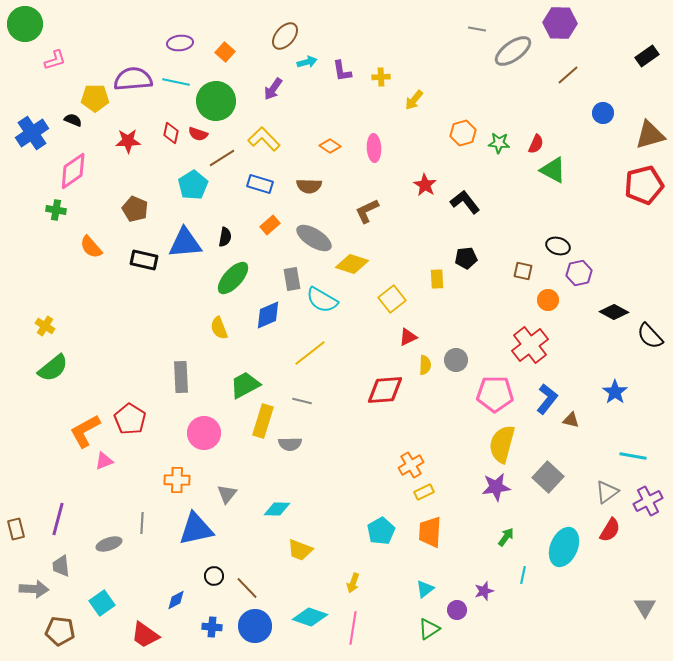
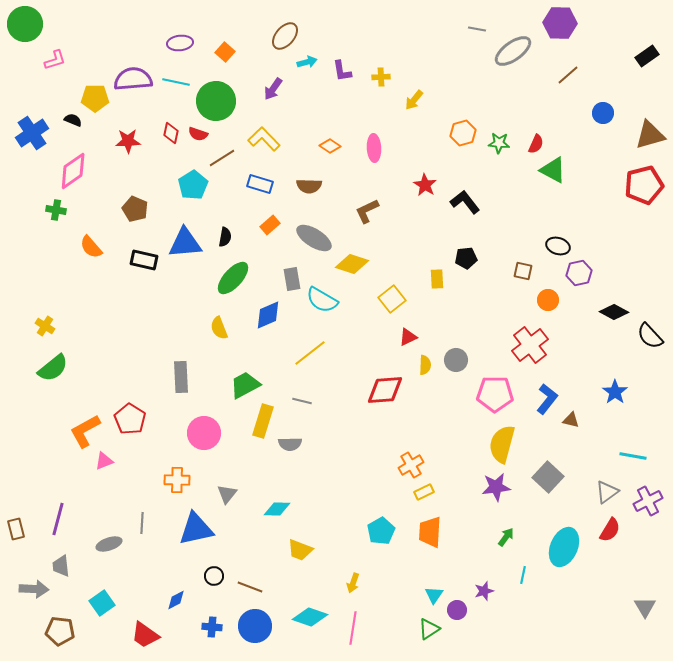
brown line at (247, 588): moved 3 px right, 1 px up; rotated 25 degrees counterclockwise
cyan triangle at (425, 589): moved 9 px right, 6 px down; rotated 18 degrees counterclockwise
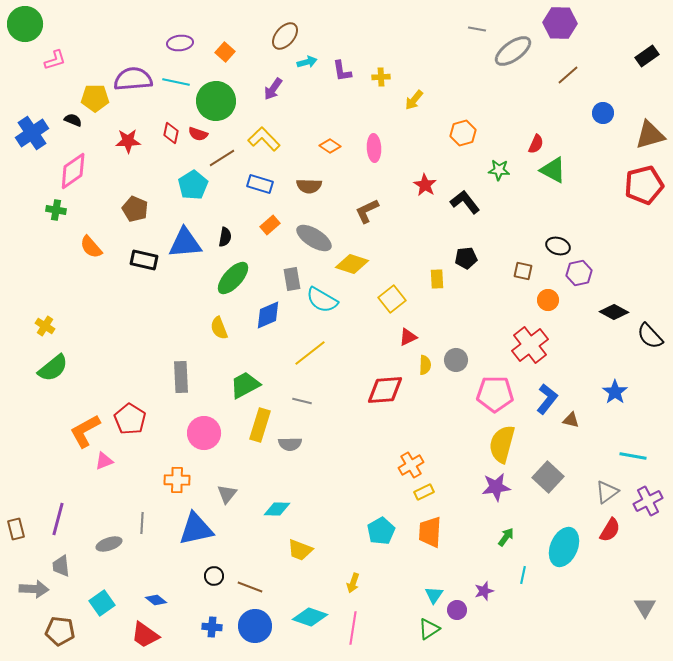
green star at (499, 143): moved 27 px down
yellow rectangle at (263, 421): moved 3 px left, 4 px down
blue diamond at (176, 600): moved 20 px left; rotated 65 degrees clockwise
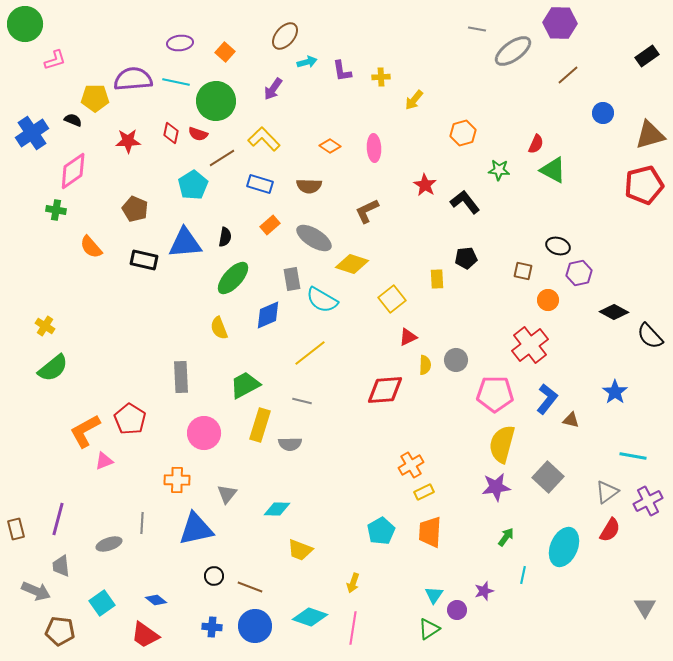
gray arrow at (34, 589): moved 2 px right, 2 px down; rotated 20 degrees clockwise
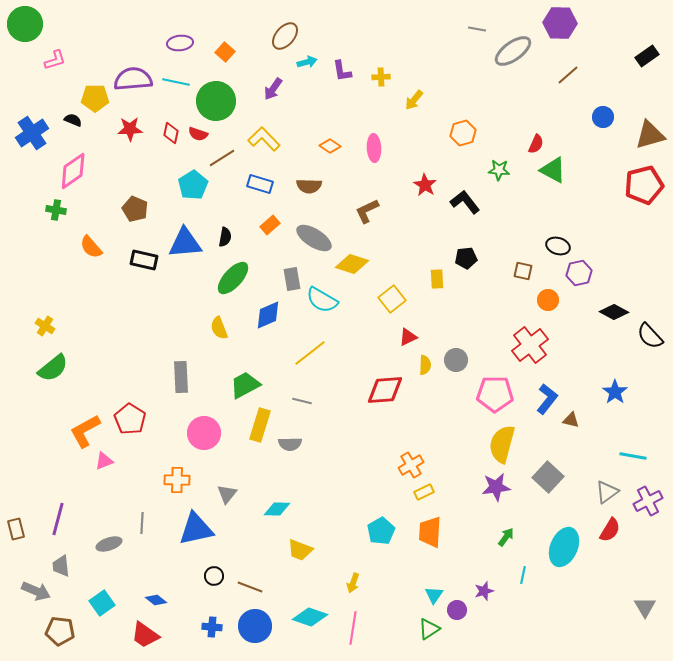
blue circle at (603, 113): moved 4 px down
red star at (128, 141): moved 2 px right, 12 px up
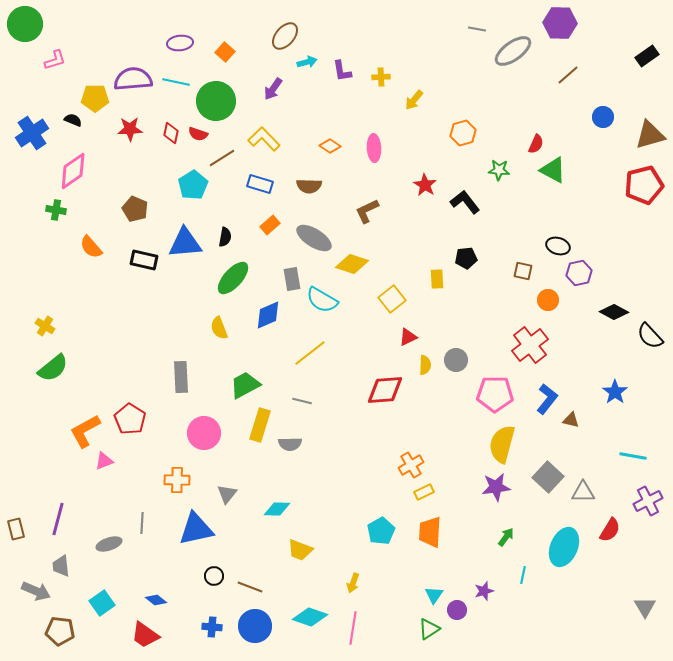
gray triangle at (607, 492): moved 24 px left; rotated 35 degrees clockwise
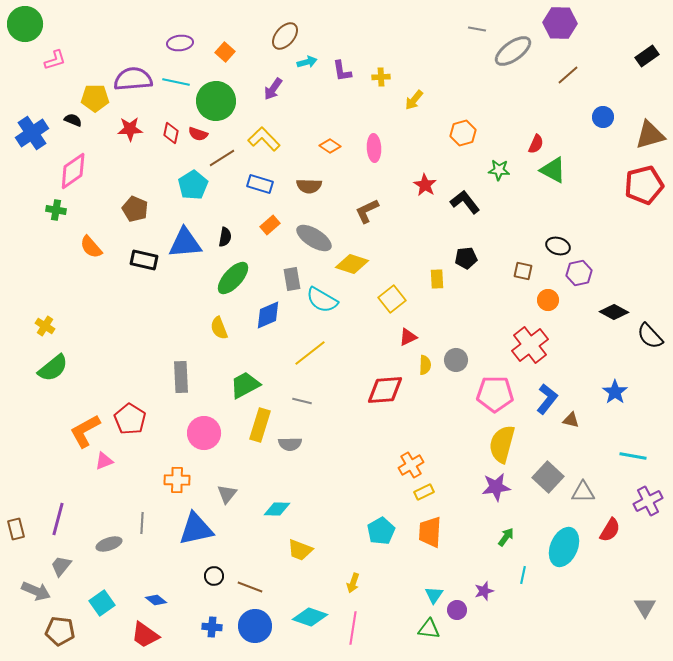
gray trapezoid at (61, 566): rotated 45 degrees clockwise
green triangle at (429, 629): rotated 40 degrees clockwise
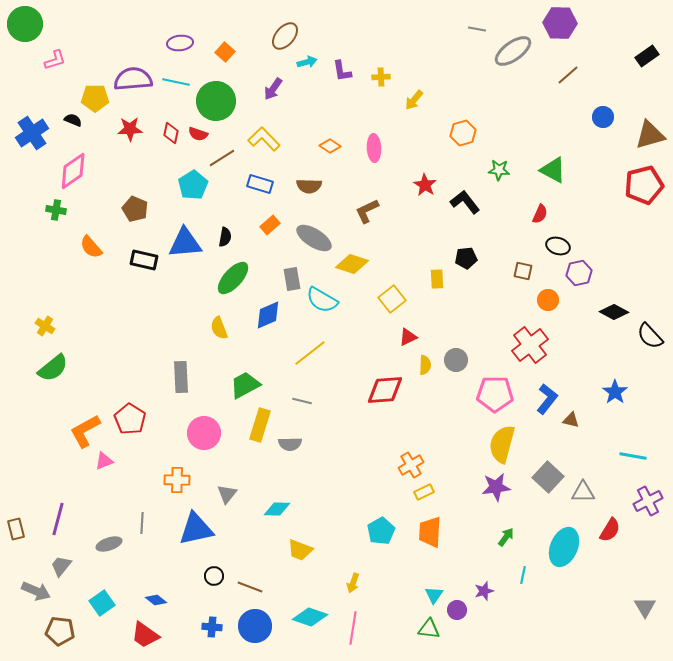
red semicircle at (536, 144): moved 4 px right, 70 px down
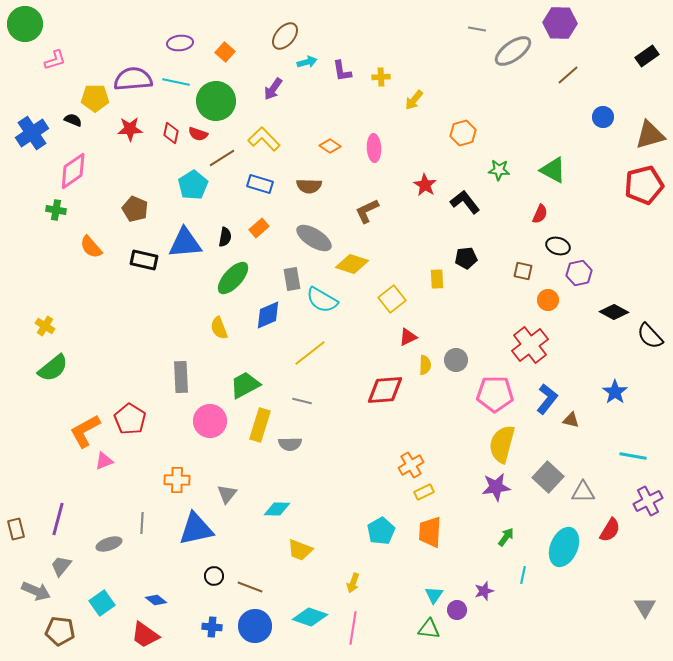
orange rectangle at (270, 225): moved 11 px left, 3 px down
pink circle at (204, 433): moved 6 px right, 12 px up
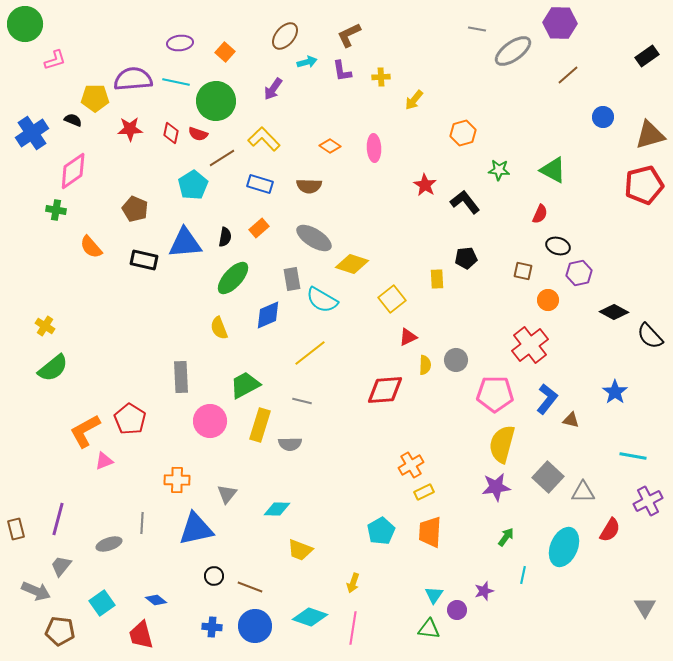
brown L-shape at (367, 211): moved 18 px left, 176 px up
red trapezoid at (145, 635): moved 4 px left; rotated 40 degrees clockwise
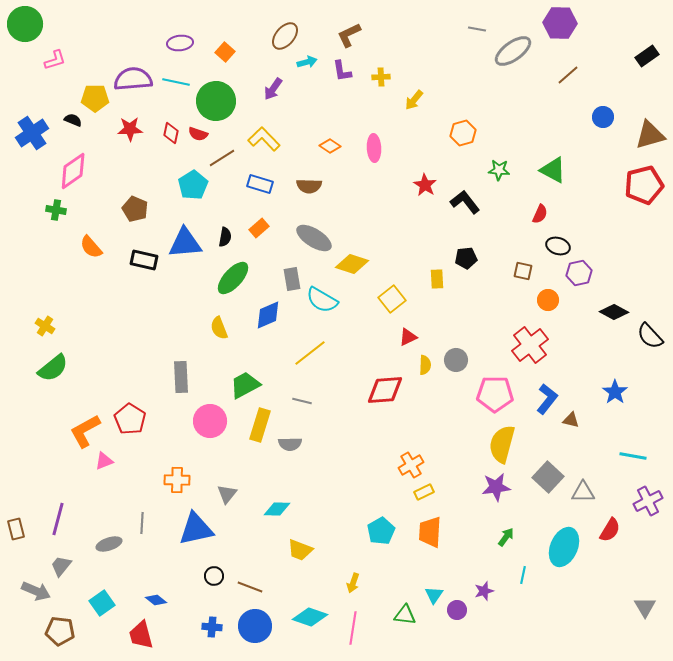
green triangle at (429, 629): moved 24 px left, 14 px up
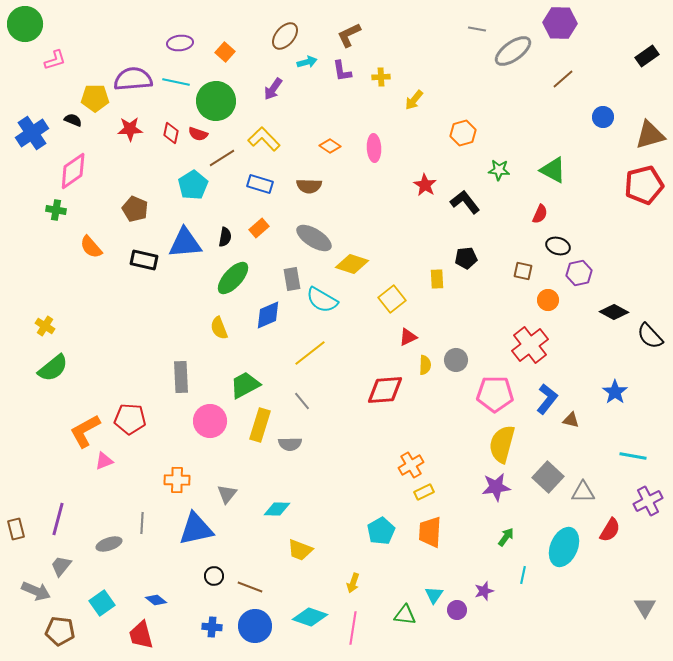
brown line at (568, 75): moved 5 px left, 4 px down
gray line at (302, 401): rotated 36 degrees clockwise
red pentagon at (130, 419): rotated 28 degrees counterclockwise
